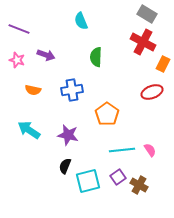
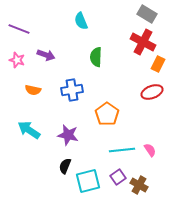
orange rectangle: moved 5 px left
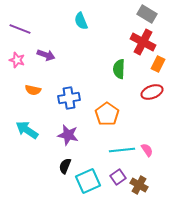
purple line: moved 1 px right
green semicircle: moved 23 px right, 12 px down
blue cross: moved 3 px left, 8 px down
cyan arrow: moved 2 px left
pink semicircle: moved 3 px left
cyan square: rotated 10 degrees counterclockwise
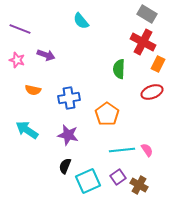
cyan semicircle: rotated 18 degrees counterclockwise
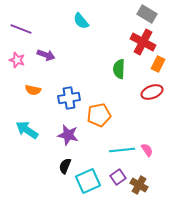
purple line: moved 1 px right
orange pentagon: moved 8 px left, 1 px down; rotated 25 degrees clockwise
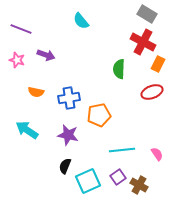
orange semicircle: moved 3 px right, 2 px down
pink semicircle: moved 10 px right, 4 px down
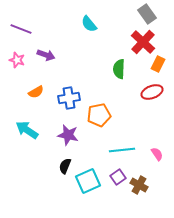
gray rectangle: rotated 24 degrees clockwise
cyan semicircle: moved 8 px right, 3 px down
red cross: rotated 15 degrees clockwise
orange semicircle: rotated 42 degrees counterclockwise
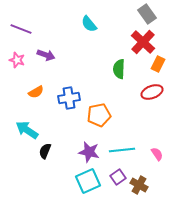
purple star: moved 21 px right, 17 px down
black semicircle: moved 20 px left, 15 px up
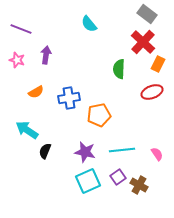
gray rectangle: rotated 18 degrees counterclockwise
purple arrow: rotated 102 degrees counterclockwise
purple star: moved 4 px left
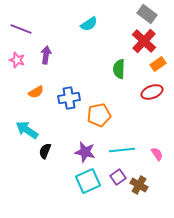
cyan semicircle: rotated 84 degrees counterclockwise
red cross: moved 1 px right, 1 px up
orange rectangle: rotated 28 degrees clockwise
